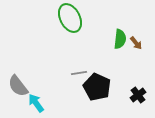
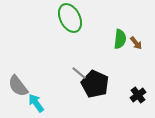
gray line: rotated 49 degrees clockwise
black pentagon: moved 2 px left, 3 px up
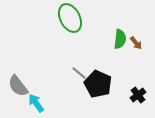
black pentagon: moved 3 px right
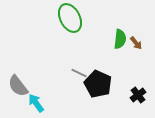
gray line: rotated 14 degrees counterclockwise
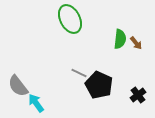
green ellipse: moved 1 px down
black pentagon: moved 1 px right, 1 px down
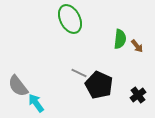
brown arrow: moved 1 px right, 3 px down
